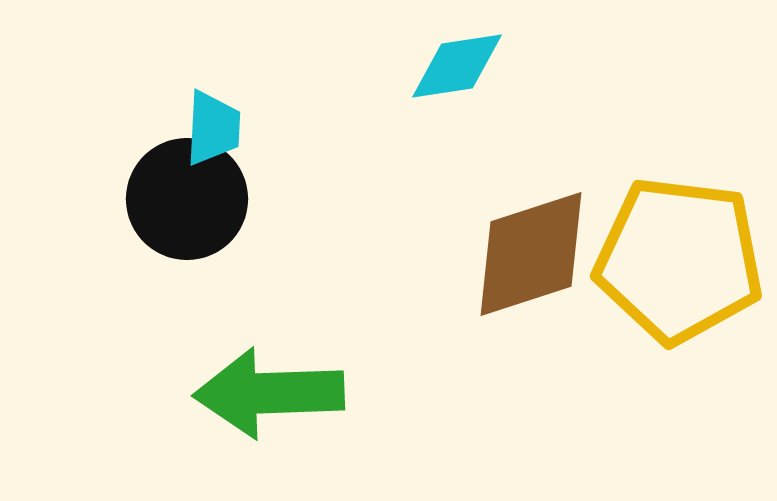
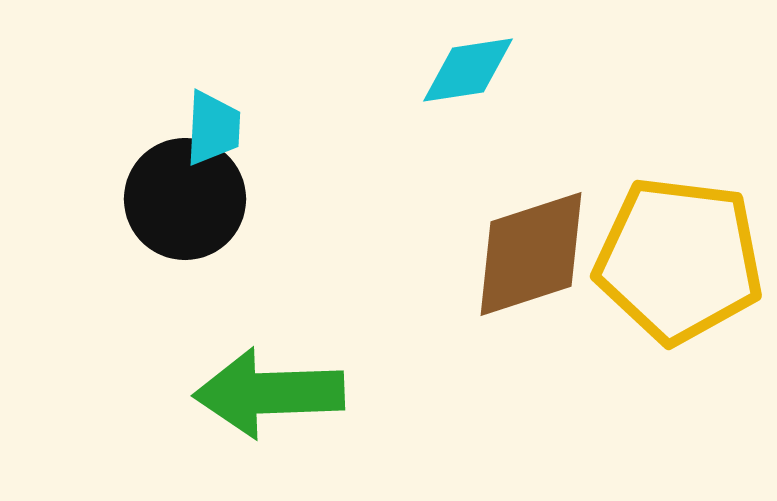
cyan diamond: moved 11 px right, 4 px down
black circle: moved 2 px left
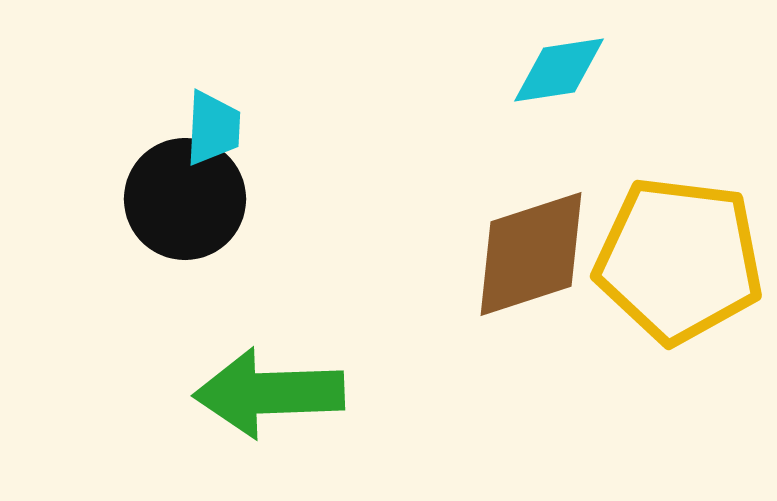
cyan diamond: moved 91 px right
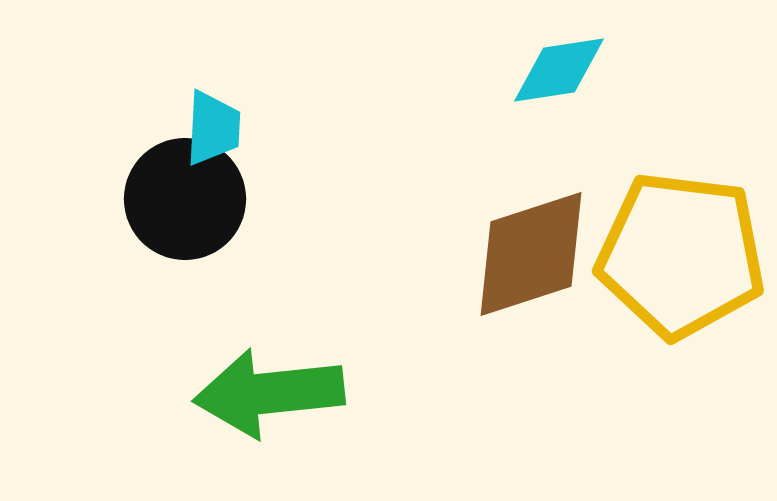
yellow pentagon: moved 2 px right, 5 px up
green arrow: rotated 4 degrees counterclockwise
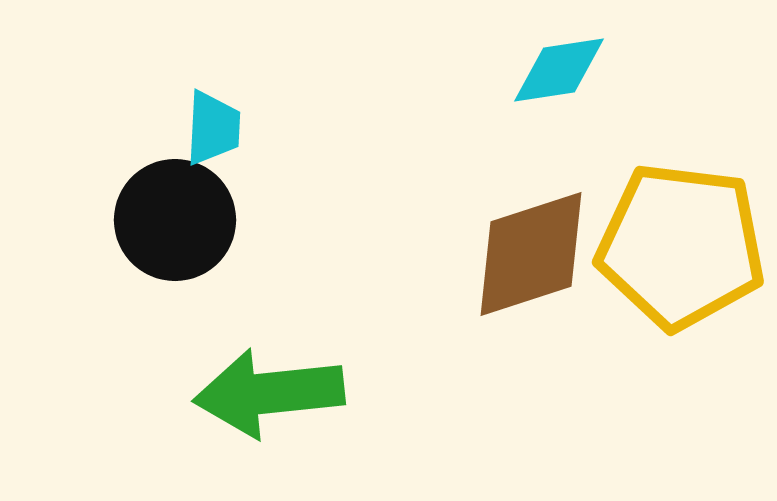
black circle: moved 10 px left, 21 px down
yellow pentagon: moved 9 px up
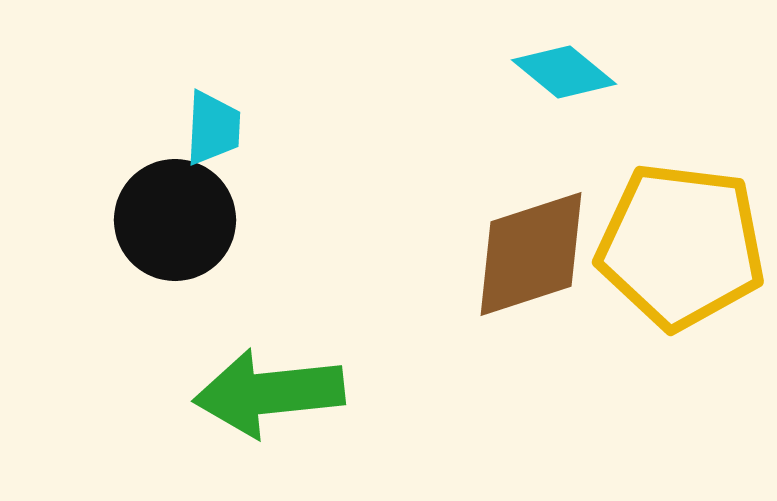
cyan diamond: moved 5 px right, 2 px down; rotated 48 degrees clockwise
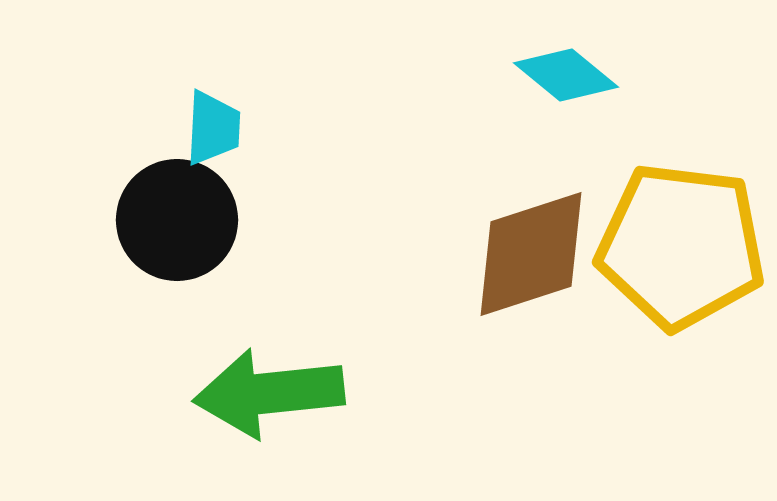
cyan diamond: moved 2 px right, 3 px down
black circle: moved 2 px right
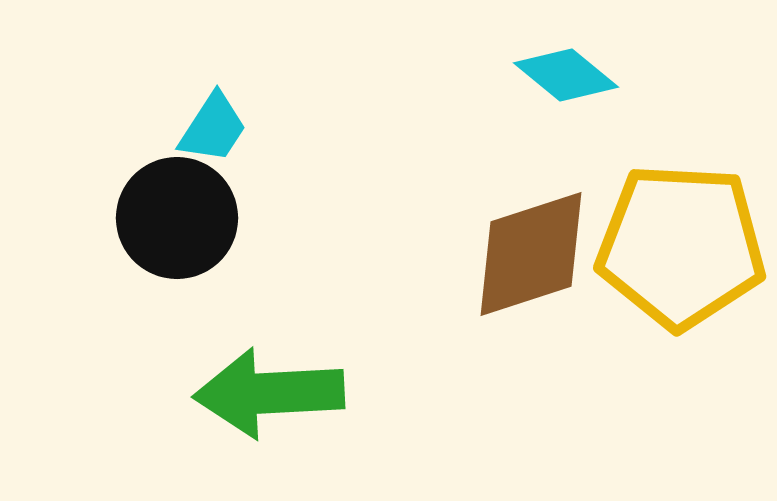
cyan trapezoid: rotated 30 degrees clockwise
black circle: moved 2 px up
yellow pentagon: rotated 4 degrees counterclockwise
green arrow: rotated 3 degrees clockwise
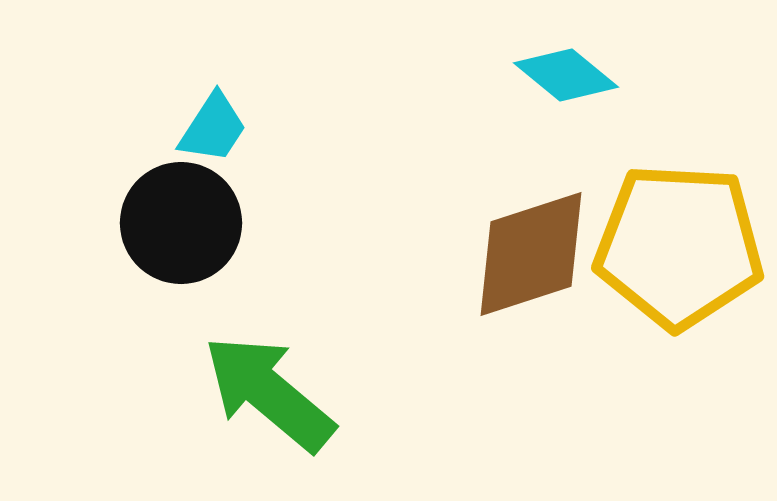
black circle: moved 4 px right, 5 px down
yellow pentagon: moved 2 px left
green arrow: rotated 43 degrees clockwise
